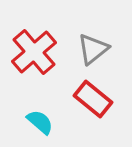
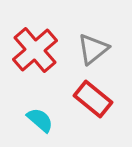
red cross: moved 1 px right, 2 px up
cyan semicircle: moved 2 px up
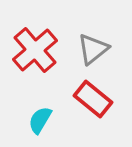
cyan semicircle: rotated 100 degrees counterclockwise
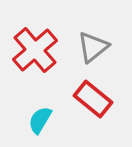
gray triangle: moved 2 px up
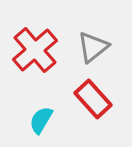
red rectangle: rotated 9 degrees clockwise
cyan semicircle: moved 1 px right
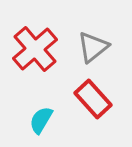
red cross: moved 1 px up
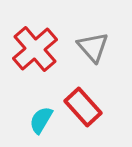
gray triangle: rotated 32 degrees counterclockwise
red rectangle: moved 10 px left, 8 px down
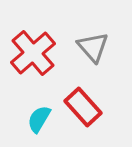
red cross: moved 2 px left, 4 px down
cyan semicircle: moved 2 px left, 1 px up
